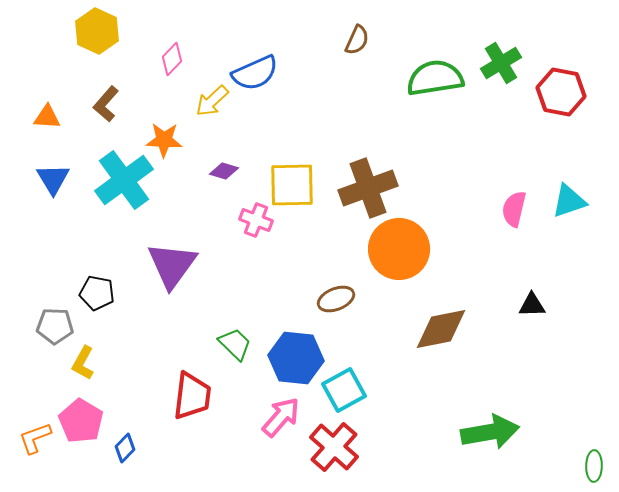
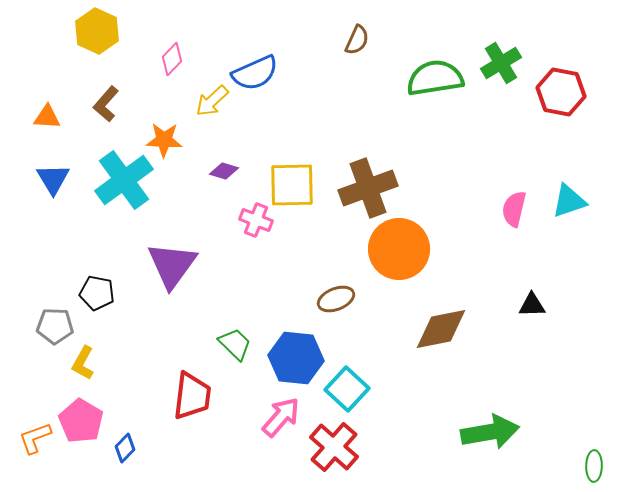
cyan square: moved 3 px right, 1 px up; rotated 18 degrees counterclockwise
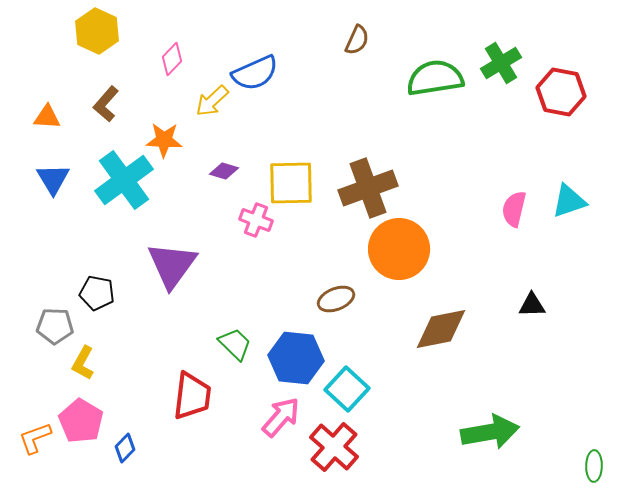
yellow square: moved 1 px left, 2 px up
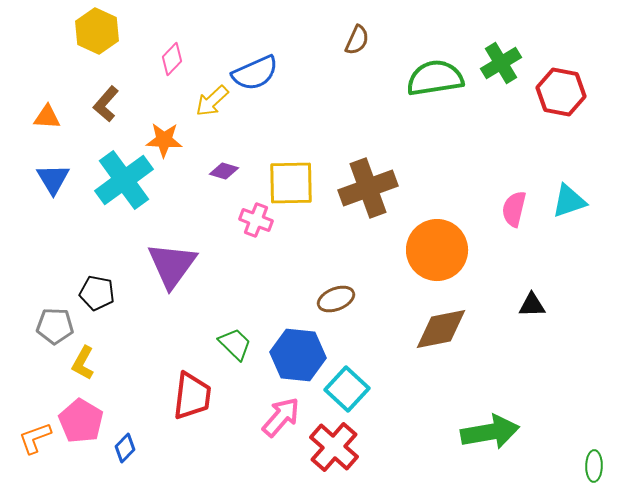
orange circle: moved 38 px right, 1 px down
blue hexagon: moved 2 px right, 3 px up
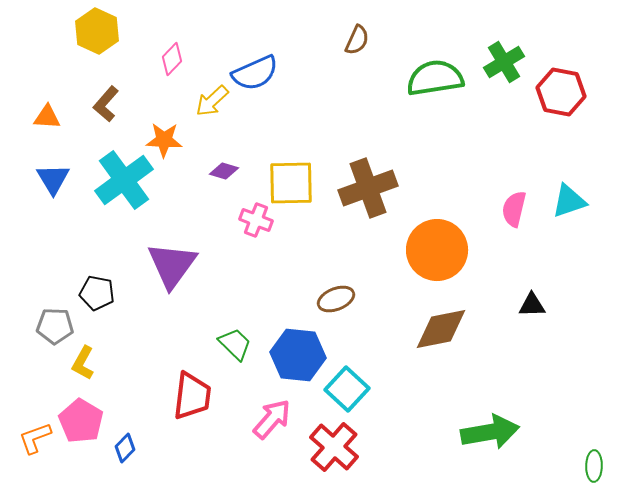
green cross: moved 3 px right, 1 px up
pink arrow: moved 9 px left, 2 px down
